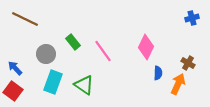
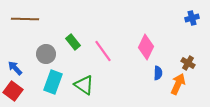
brown line: rotated 24 degrees counterclockwise
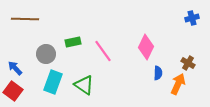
green rectangle: rotated 63 degrees counterclockwise
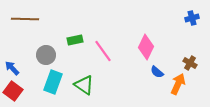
green rectangle: moved 2 px right, 2 px up
gray circle: moved 1 px down
brown cross: moved 2 px right
blue arrow: moved 3 px left
blue semicircle: moved 1 px left, 1 px up; rotated 128 degrees clockwise
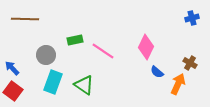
pink line: rotated 20 degrees counterclockwise
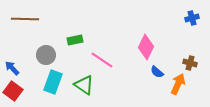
pink line: moved 1 px left, 9 px down
brown cross: rotated 16 degrees counterclockwise
